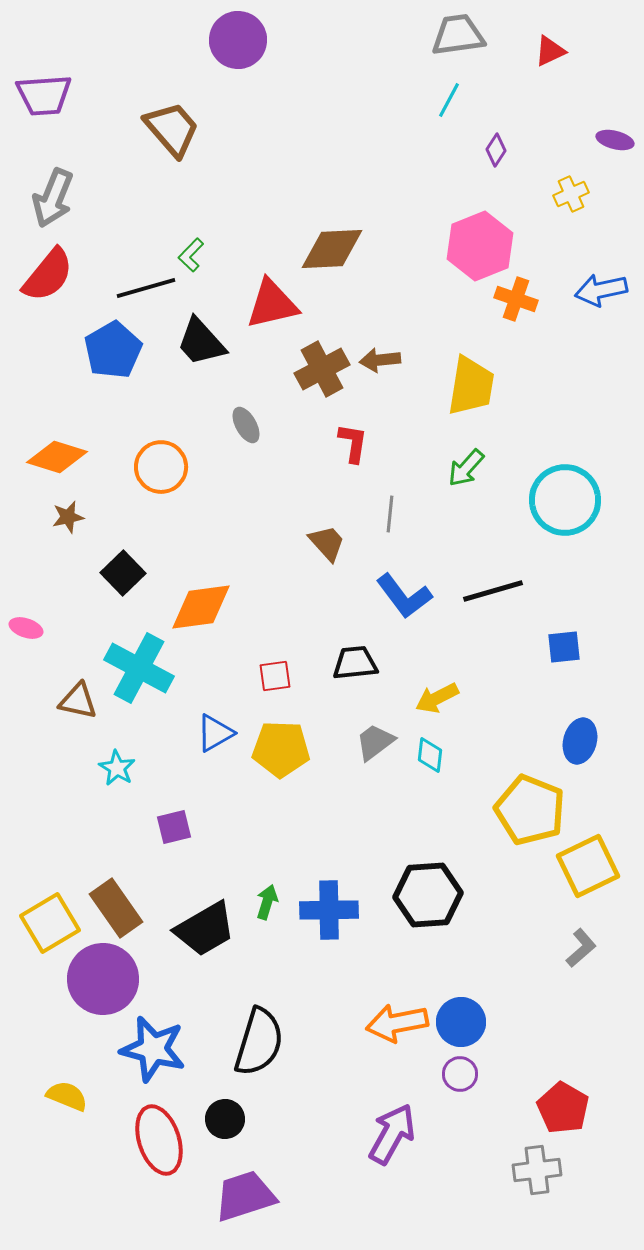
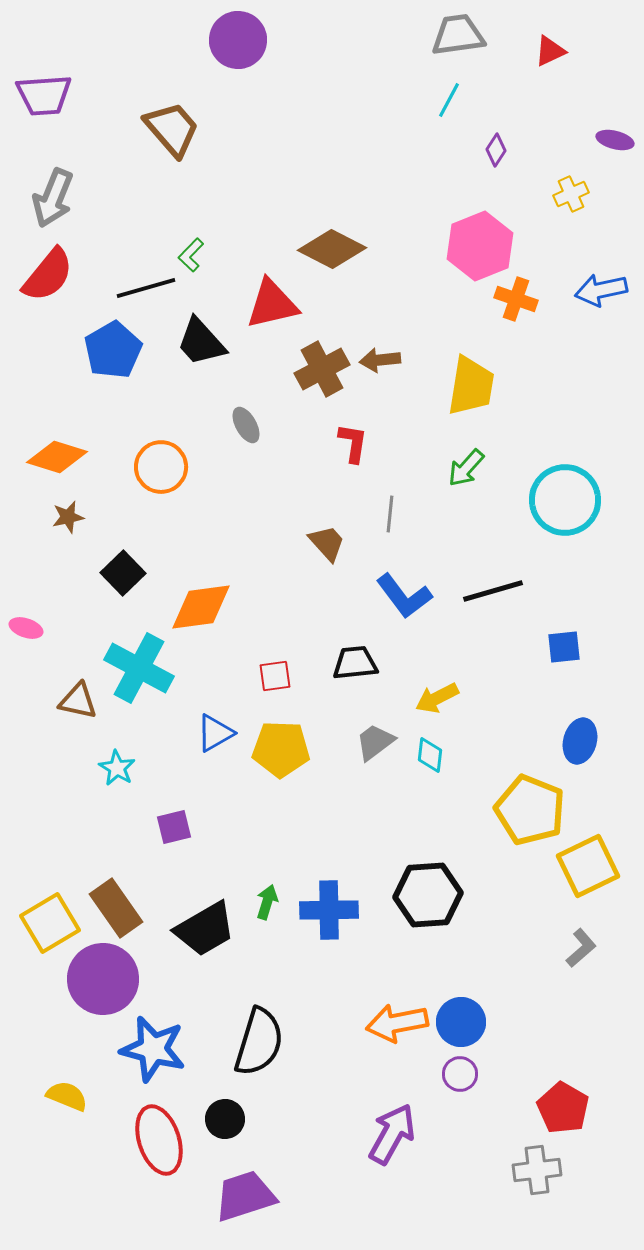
brown diamond at (332, 249): rotated 30 degrees clockwise
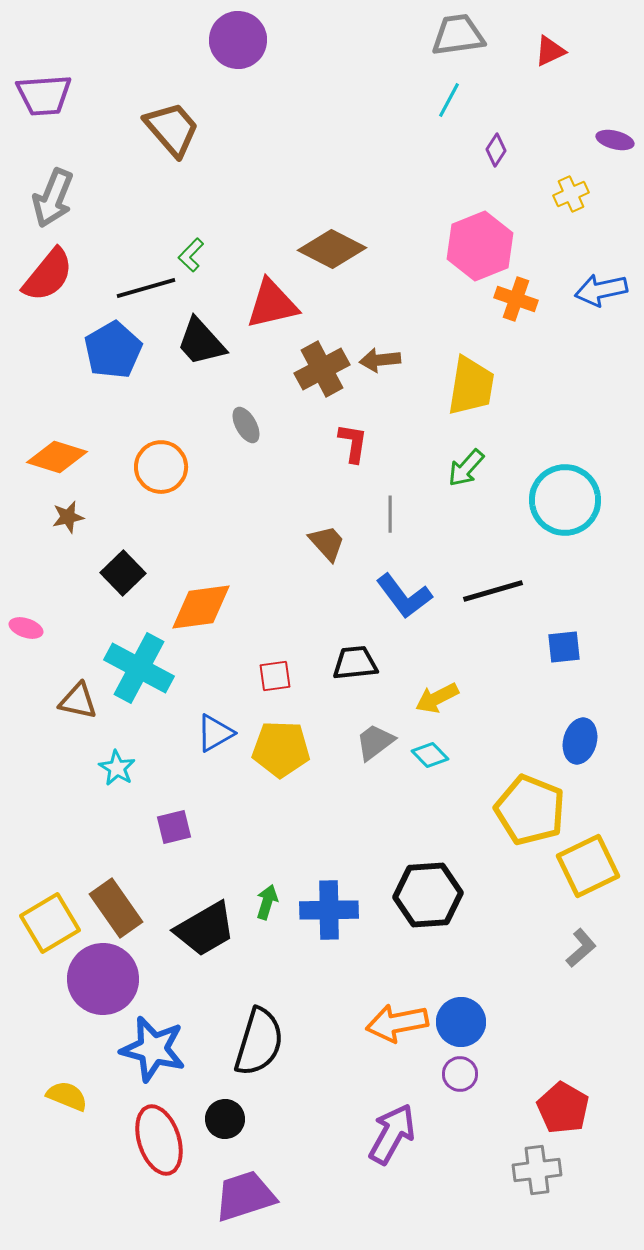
gray line at (390, 514): rotated 6 degrees counterclockwise
cyan diamond at (430, 755): rotated 51 degrees counterclockwise
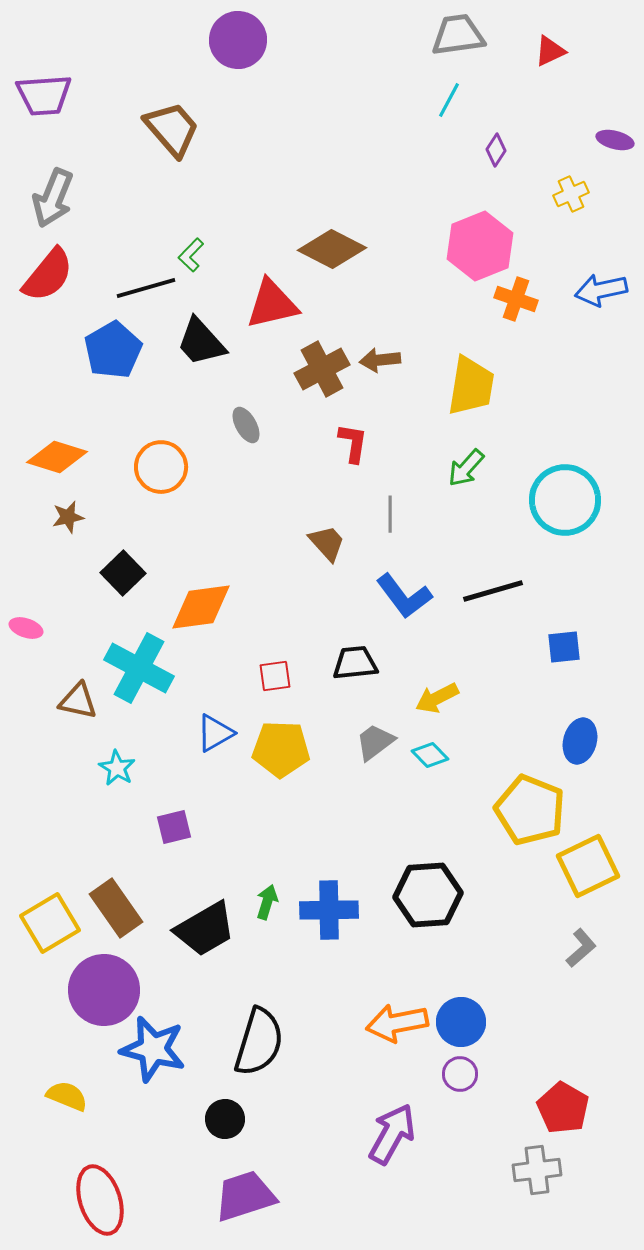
purple circle at (103, 979): moved 1 px right, 11 px down
red ellipse at (159, 1140): moved 59 px left, 60 px down
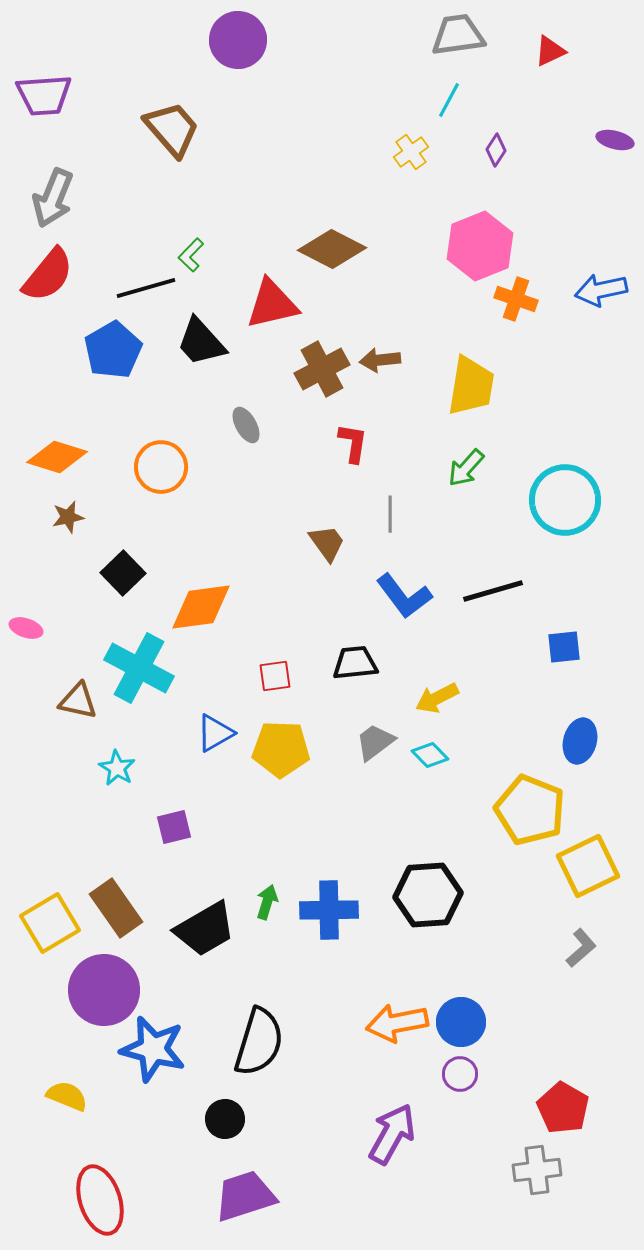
yellow cross at (571, 194): moved 160 px left, 42 px up; rotated 12 degrees counterclockwise
brown trapezoid at (327, 543): rotated 6 degrees clockwise
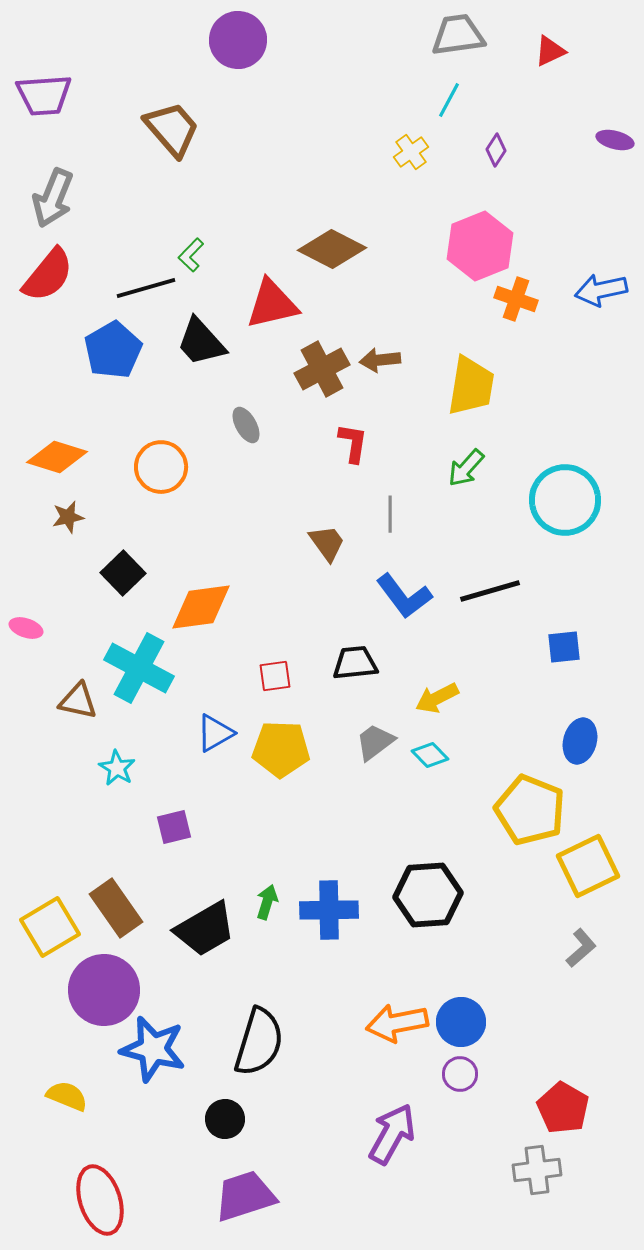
black line at (493, 591): moved 3 px left
yellow square at (50, 923): moved 4 px down
